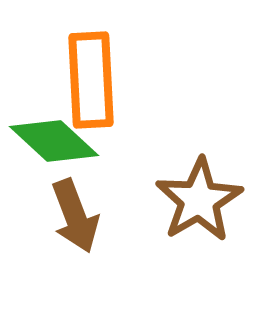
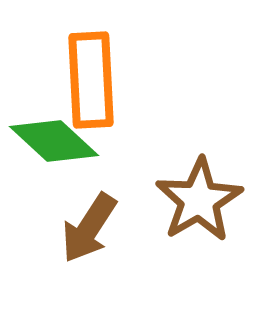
brown arrow: moved 14 px right, 12 px down; rotated 54 degrees clockwise
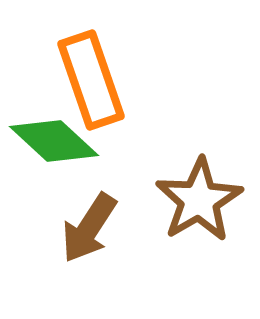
orange rectangle: rotated 16 degrees counterclockwise
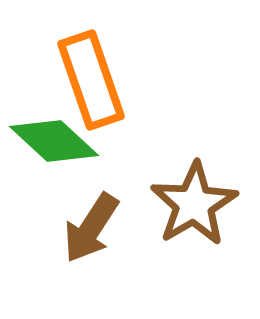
brown star: moved 5 px left, 4 px down
brown arrow: moved 2 px right
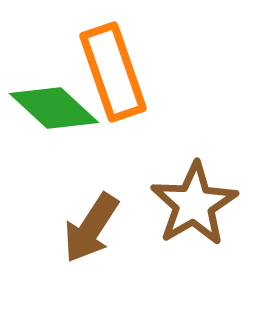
orange rectangle: moved 22 px right, 8 px up
green diamond: moved 33 px up
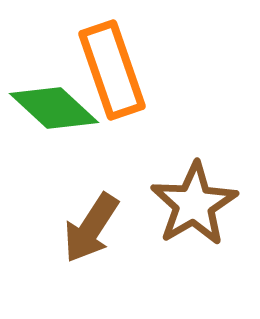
orange rectangle: moved 1 px left, 2 px up
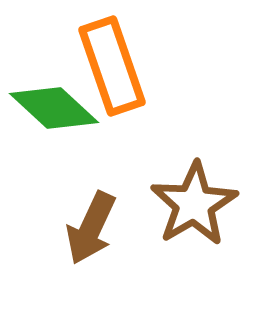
orange rectangle: moved 4 px up
brown arrow: rotated 8 degrees counterclockwise
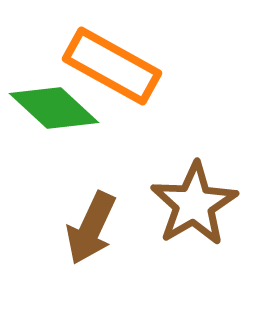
orange rectangle: rotated 42 degrees counterclockwise
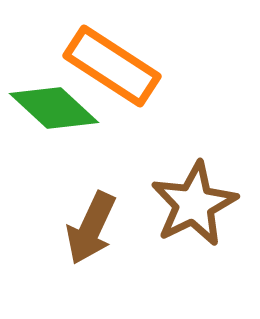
orange rectangle: rotated 4 degrees clockwise
brown star: rotated 4 degrees clockwise
